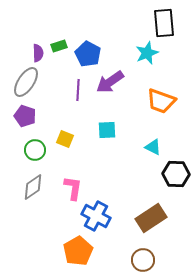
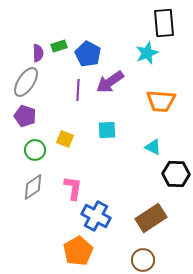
orange trapezoid: rotated 16 degrees counterclockwise
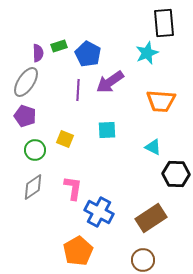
blue cross: moved 3 px right, 4 px up
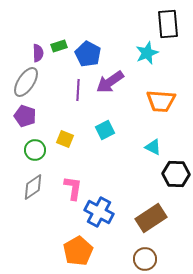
black rectangle: moved 4 px right, 1 px down
cyan square: moved 2 px left; rotated 24 degrees counterclockwise
brown circle: moved 2 px right, 1 px up
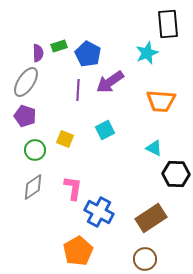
cyan triangle: moved 1 px right, 1 px down
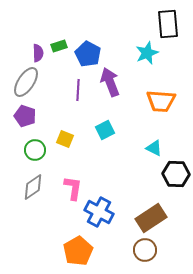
purple arrow: rotated 104 degrees clockwise
brown circle: moved 9 px up
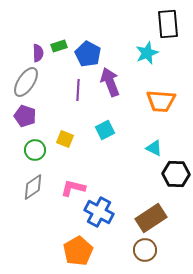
pink L-shape: rotated 85 degrees counterclockwise
